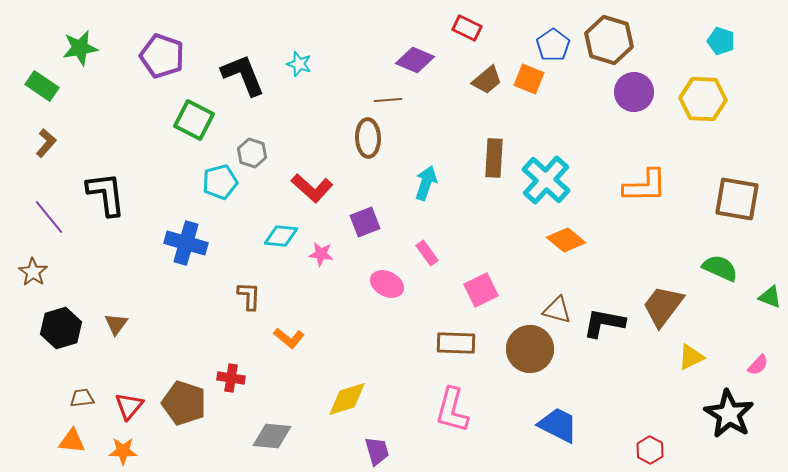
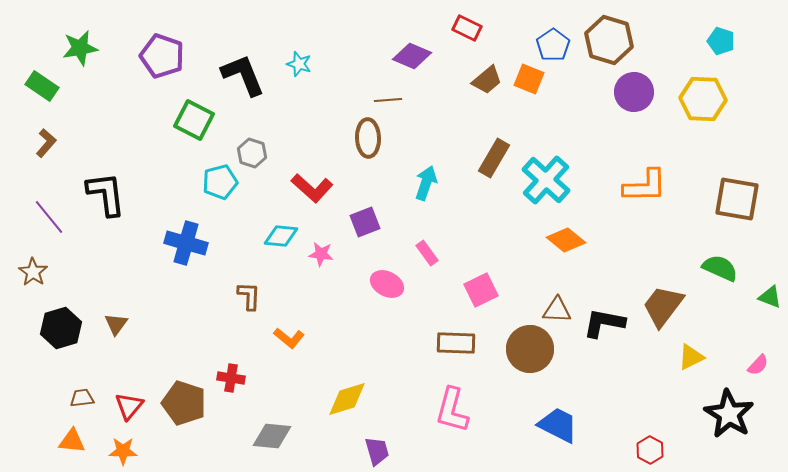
purple diamond at (415, 60): moved 3 px left, 4 px up
brown rectangle at (494, 158): rotated 27 degrees clockwise
brown triangle at (557, 310): rotated 12 degrees counterclockwise
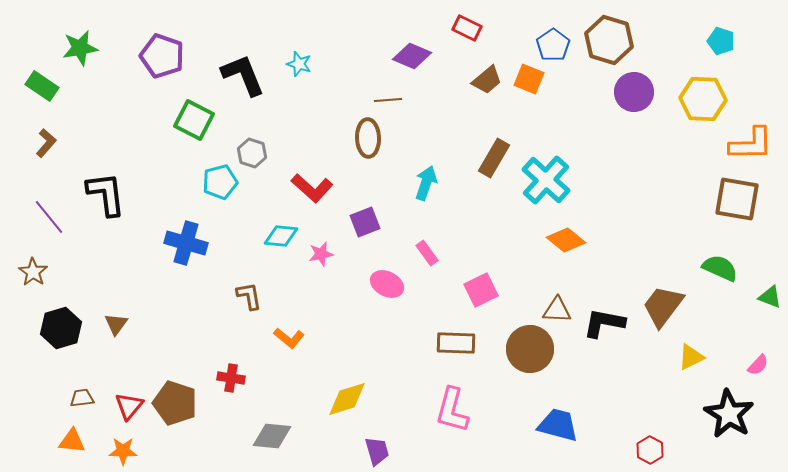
orange L-shape at (645, 186): moved 106 px right, 42 px up
pink star at (321, 254): rotated 20 degrees counterclockwise
brown L-shape at (249, 296): rotated 12 degrees counterclockwise
brown pentagon at (184, 403): moved 9 px left
blue trapezoid at (558, 425): rotated 12 degrees counterclockwise
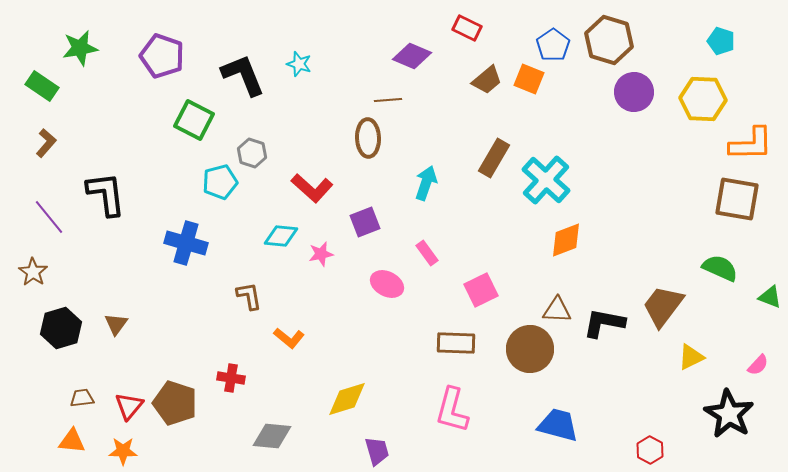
orange diamond at (566, 240): rotated 60 degrees counterclockwise
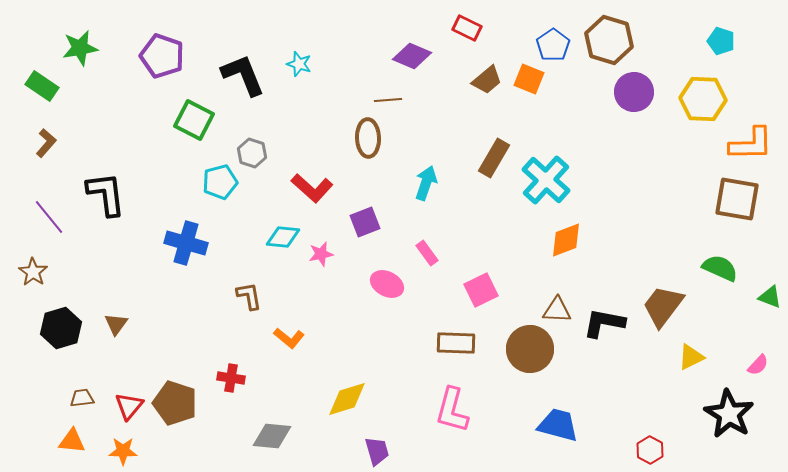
cyan diamond at (281, 236): moved 2 px right, 1 px down
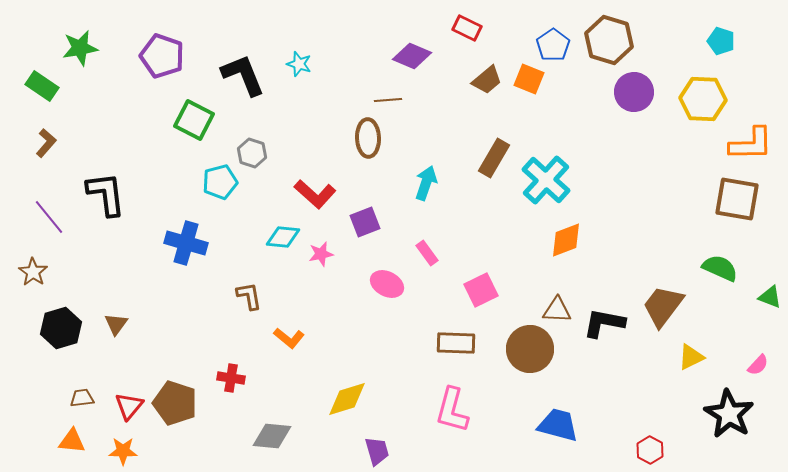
red L-shape at (312, 188): moved 3 px right, 6 px down
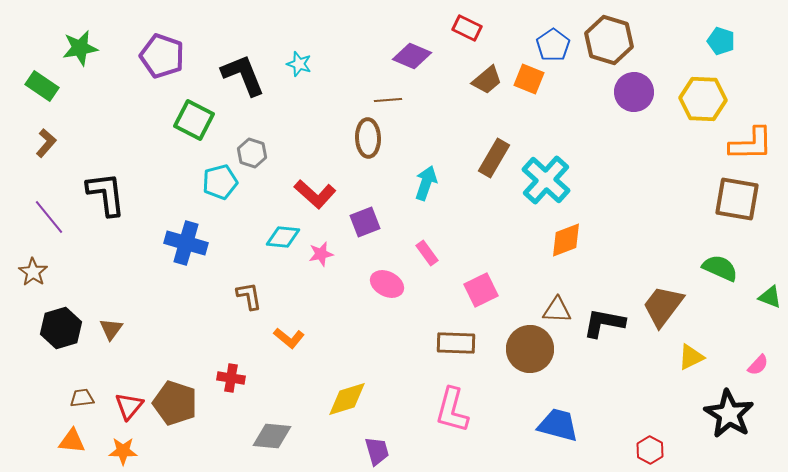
brown triangle at (116, 324): moved 5 px left, 5 px down
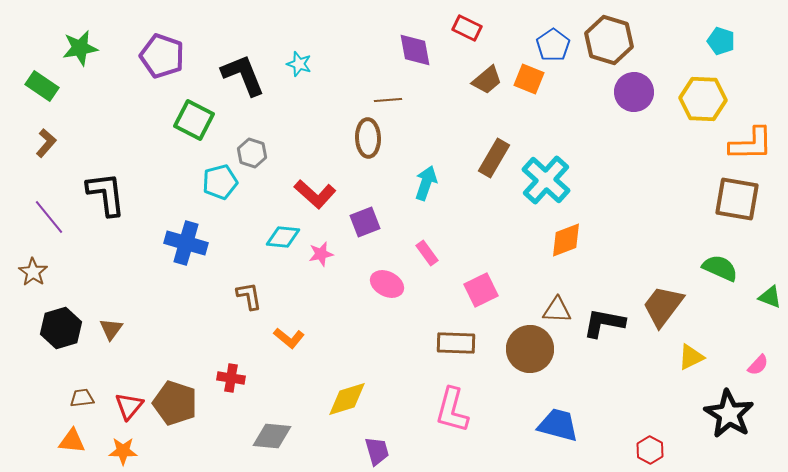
purple diamond at (412, 56): moved 3 px right, 6 px up; rotated 57 degrees clockwise
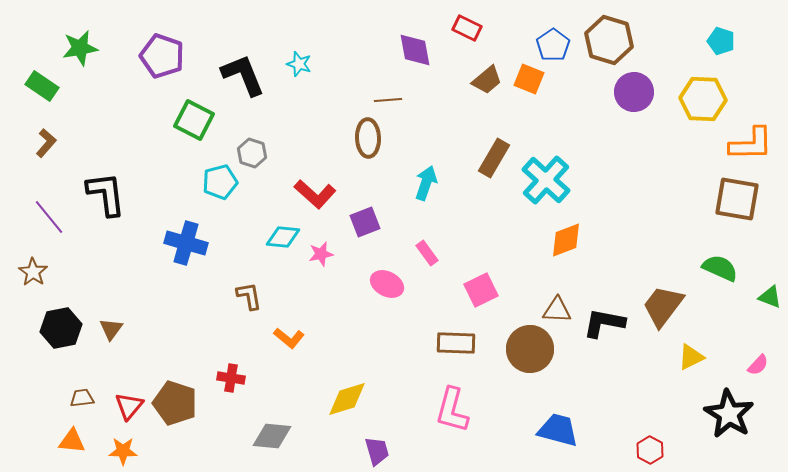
black hexagon at (61, 328): rotated 6 degrees clockwise
blue trapezoid at (558, 425): moved 5 px down
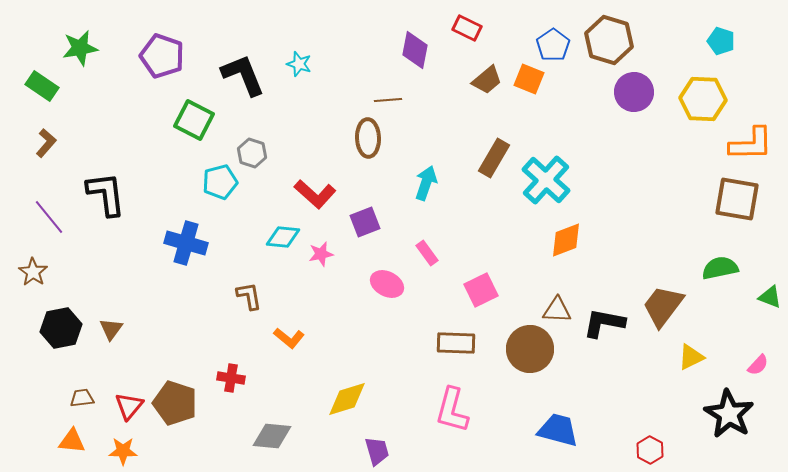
purple diamond at (415, 50): rotated 21 degrees clockwise
green semicircle at (720, 268): rotated 36 degrees counterclockwise
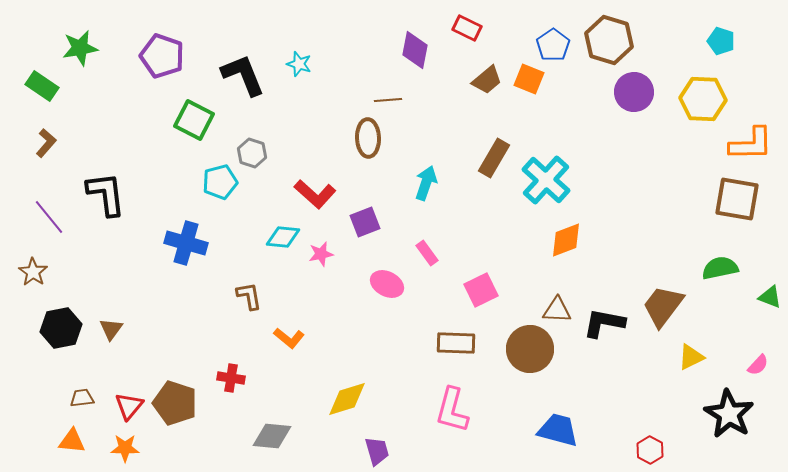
orange star at (123, 451): moved 2 px right, 3 px up
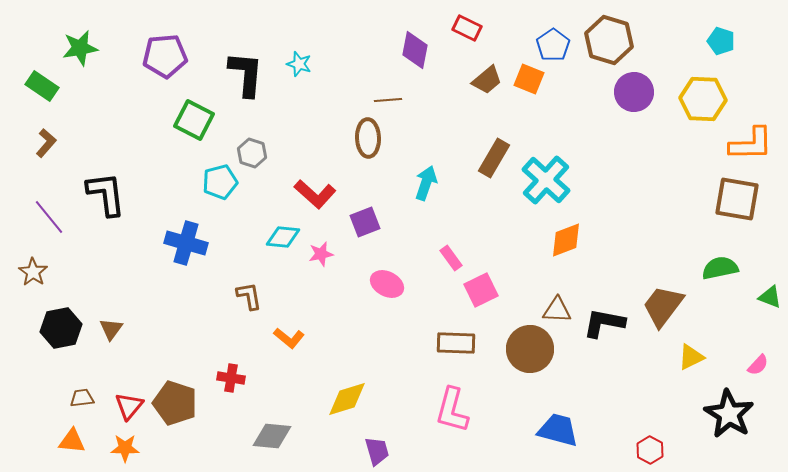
purple pentagon at (162, 56): moved 3 px right; rotated 24 degrees counterclockwise
black L-shape at (243, 75): moved 3 px right, 1 px up; rotated 27 degrees clockwise
pink rectangle at (427, 253): moved 24 px right, 5 px down
